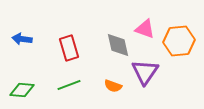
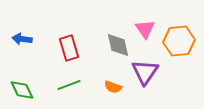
pink triangle: rotated 35 degrees clockwise
orange semicircle: moved 1 px down
green diamond: rotated 60 degrees clockwise
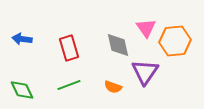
pink triangle: moved 1 px right, 1 px up
orange hexagon: moved 4 px left
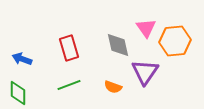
blue arrow: moved 20 px down; rotated 12 degrees clockwise
green diamond: moved 4 px left, 3 px down; rotated 25 degrees clockwise
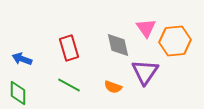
green line: rotated 50 degrees clockwise
